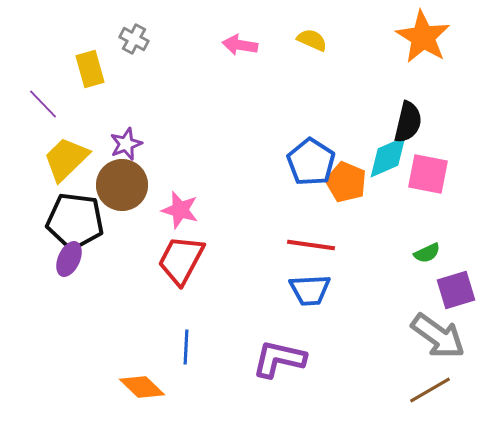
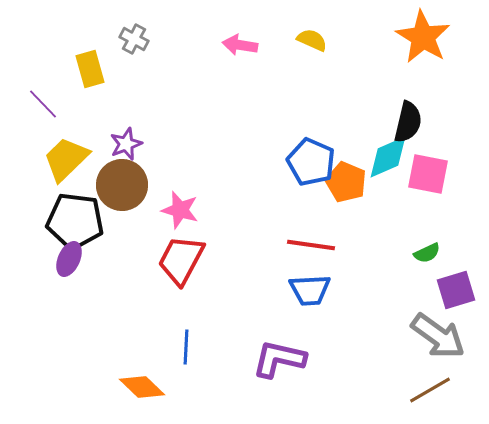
blue pentagon: rotated 9 degrees counterclockwise
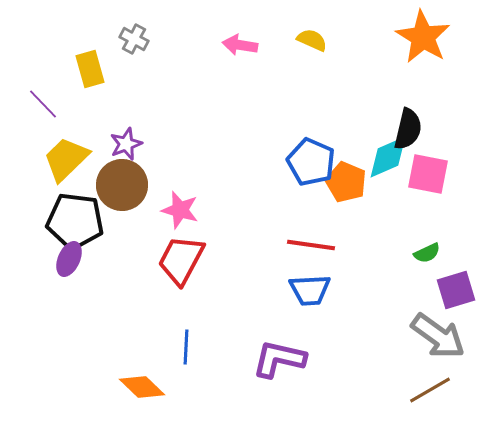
black semicircle: moved 7 px down
